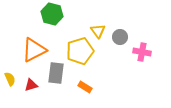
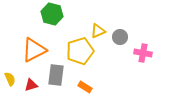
yellow triangle: rotated 42 degrees clockwise
pink cross: moved 1 px right, 1 px down
gray rectangle: moved 2 px down
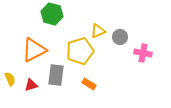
orange rectangle: moved 4 px right, 3 px up
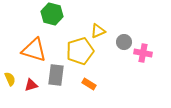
gray circle: moved 4 px right, 5 px down
orange triangle: rotated 44 degrees clockwise
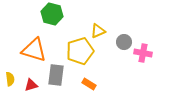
yellow semicircle: rotated 16 degrees clockwise
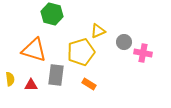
yellow pentagon: moved 1 px right, 1 px down
red triangle: rotated 16 degrees clockwise
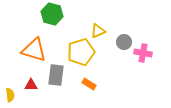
yellow semicircle: moved 16 px down
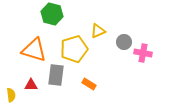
yellow pentagon: moved 7 px left, 3 px up
yellow semicircle: moved 1 px right
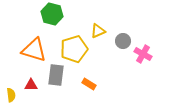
gray circle: moved 1 px left, 1 px up
pink cross: moved 1 px down; rotated 18 degrees clockwise
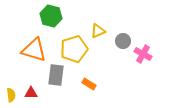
green hexagon: moved 1 px left, 2 px down
red triangle: moved 8 px down
